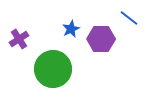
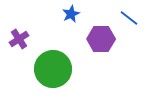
blue star: moved 15 px up
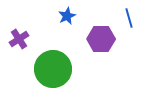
blue star: moved 4 px left, 2 px down
blue line: rotated 36 degrees clockwise
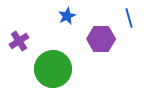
purple cross: moved 2 px down
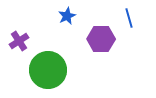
green circle: moved 5 px left, 1 px down
